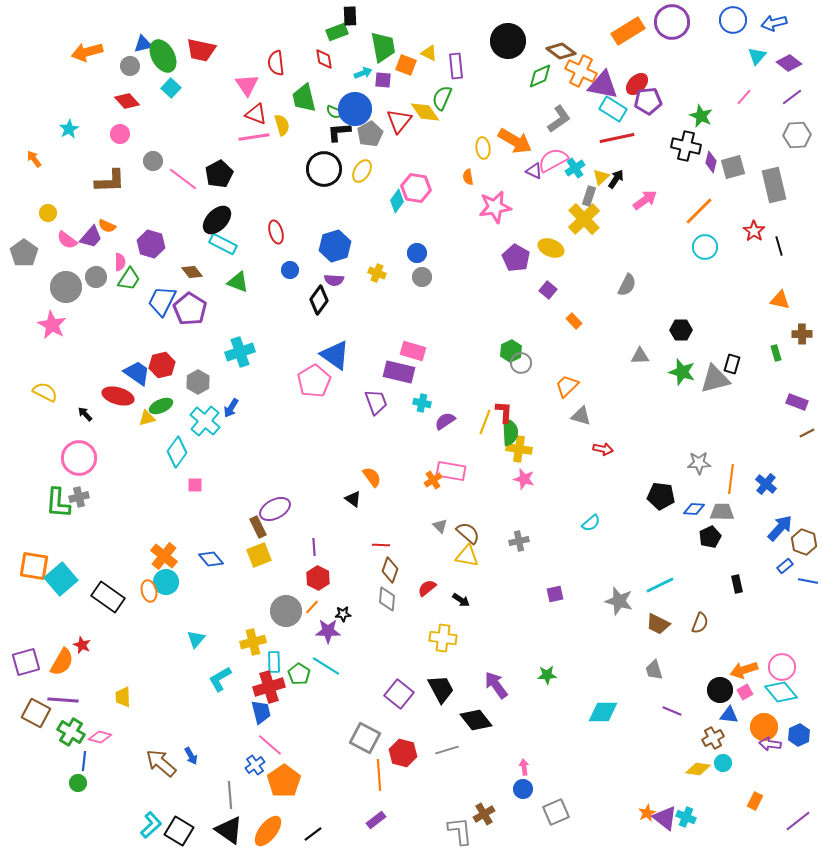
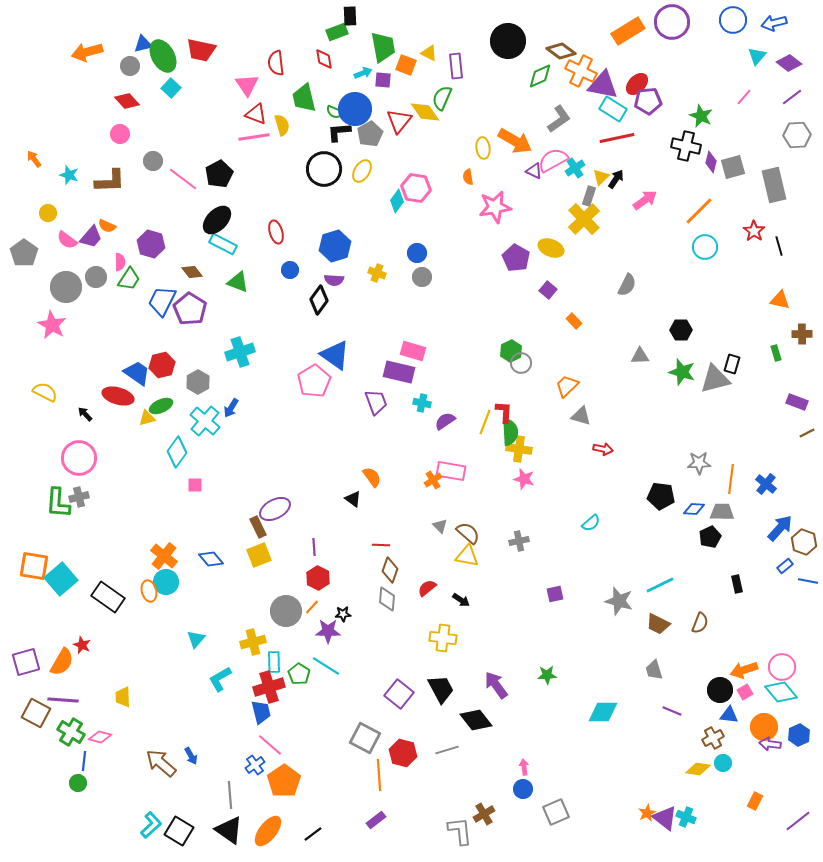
cyan star at (69, 129): moved 46 px down; rotated 24 degrees counterclockwise
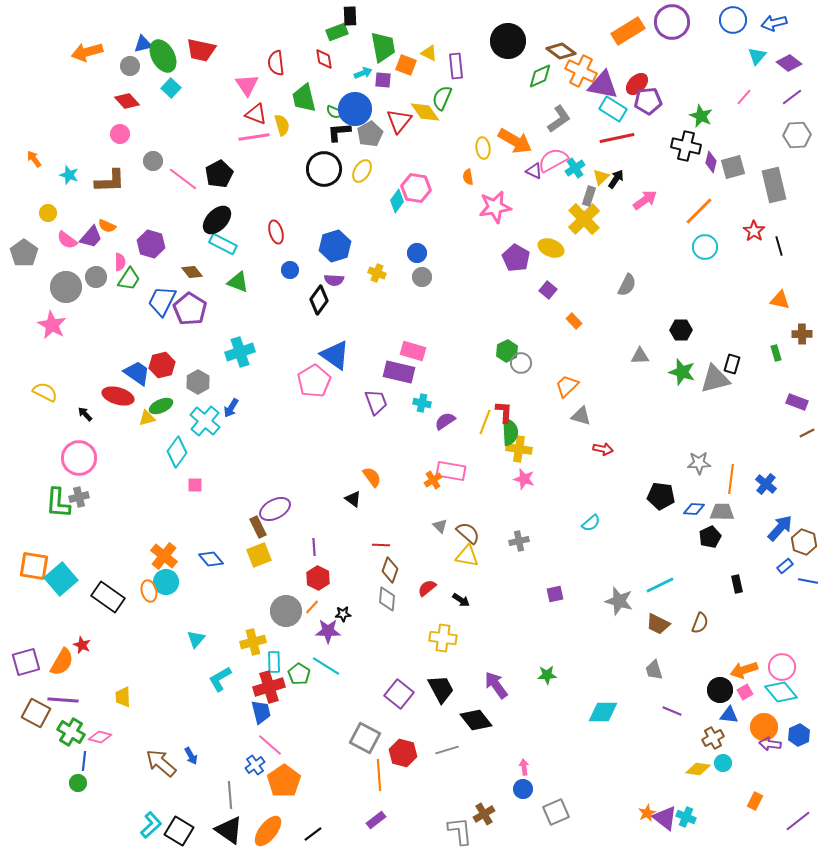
green hexagon at (511, 351): moved 4 px left
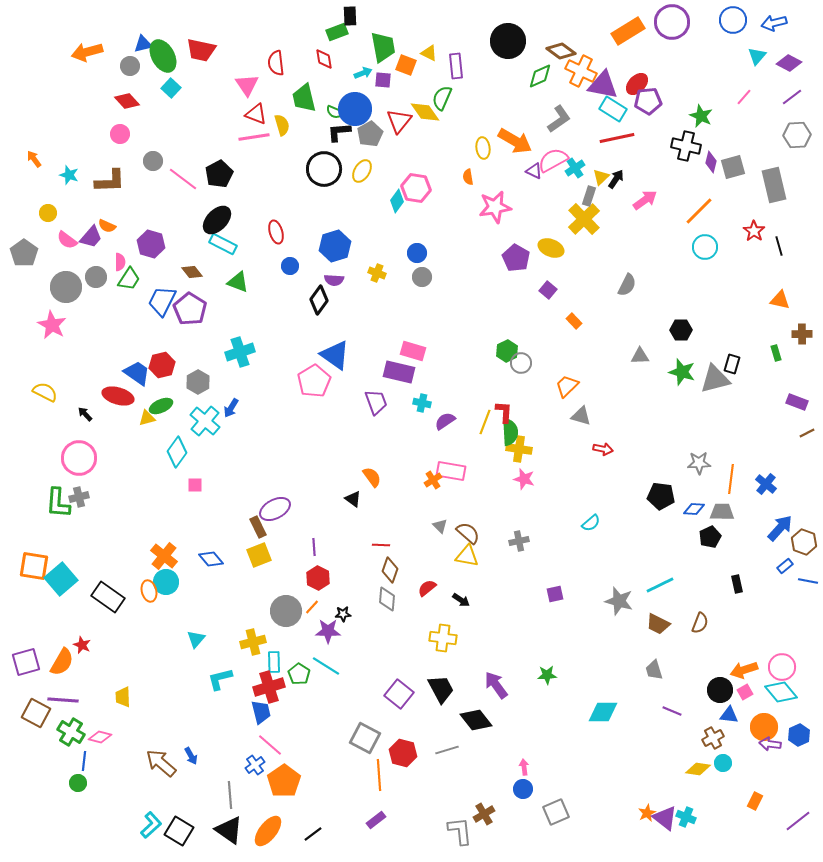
purple diamond at (789, 63): rotated 10 degrees counterclockwise
blue circle at (290, 270): moved 4 px up
cyan L-shape at (220, 679): rotated 16 degrees clockwise
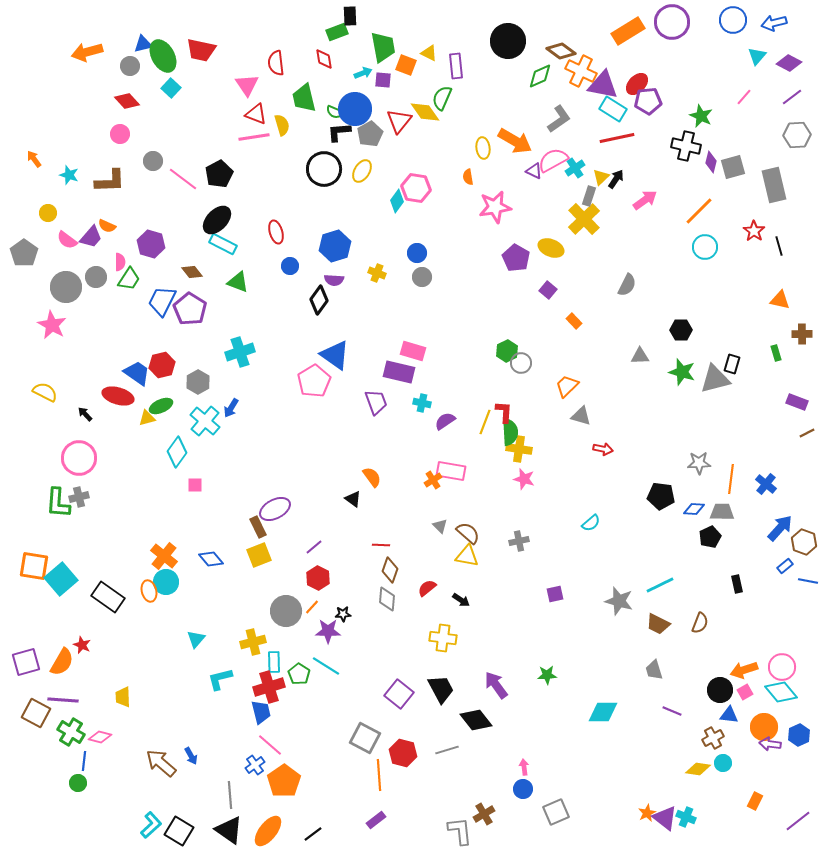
purple line at (314, 547): rotated 54 degrees clockwise
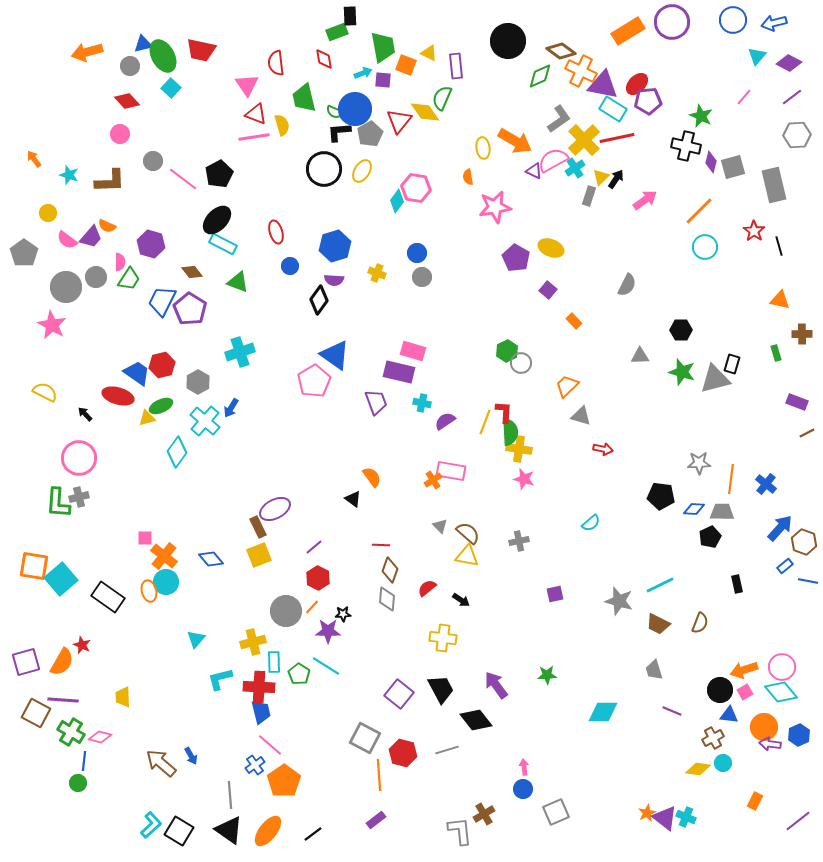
yellow cross at (584, 219): moved 79 px up
pink square at (195, 485): moved 50 px left, 53 px down
red cross at (269, 687): moved 10 px left; rotated 20 degrees clockwise
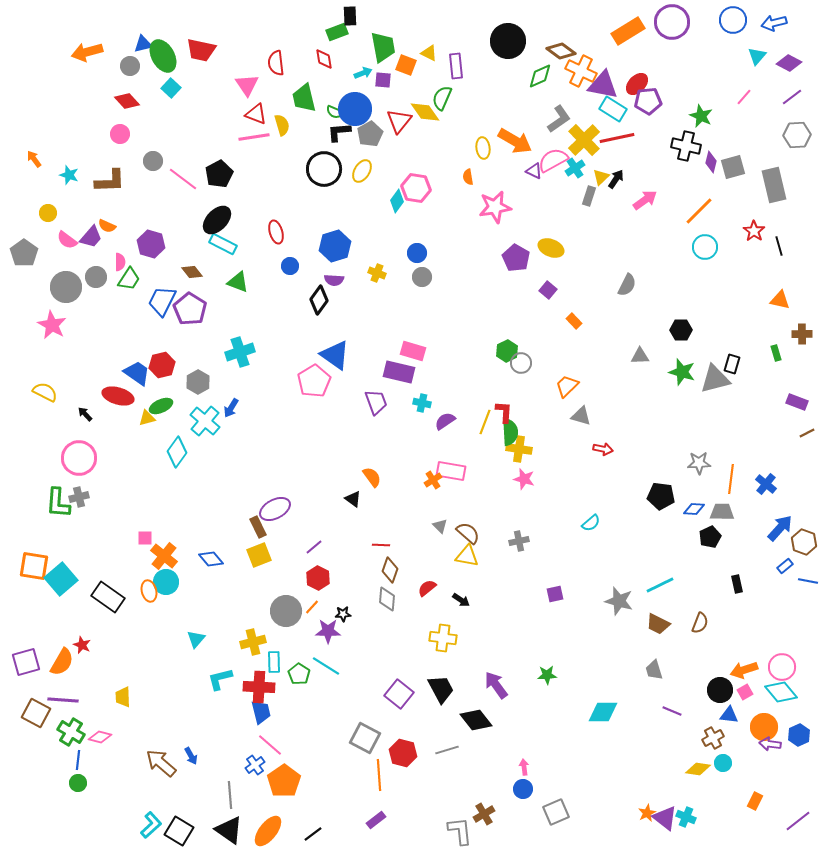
blue line at (84, 761): moved 6 px left, 1 px up
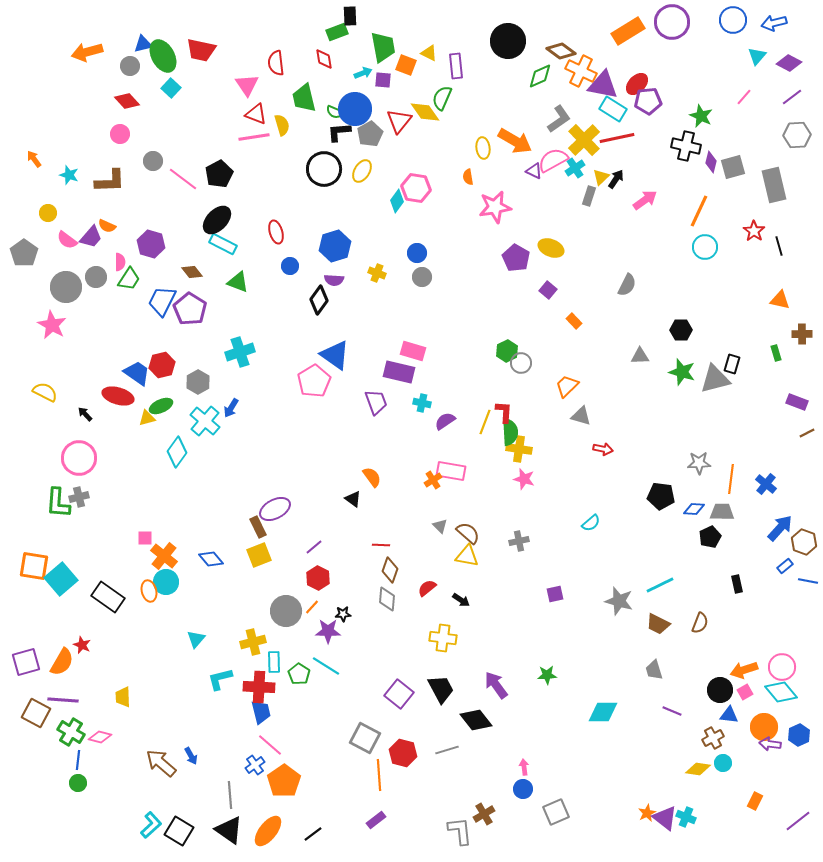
orange line at (699, 211): rotated 20 degrees counterclockwise
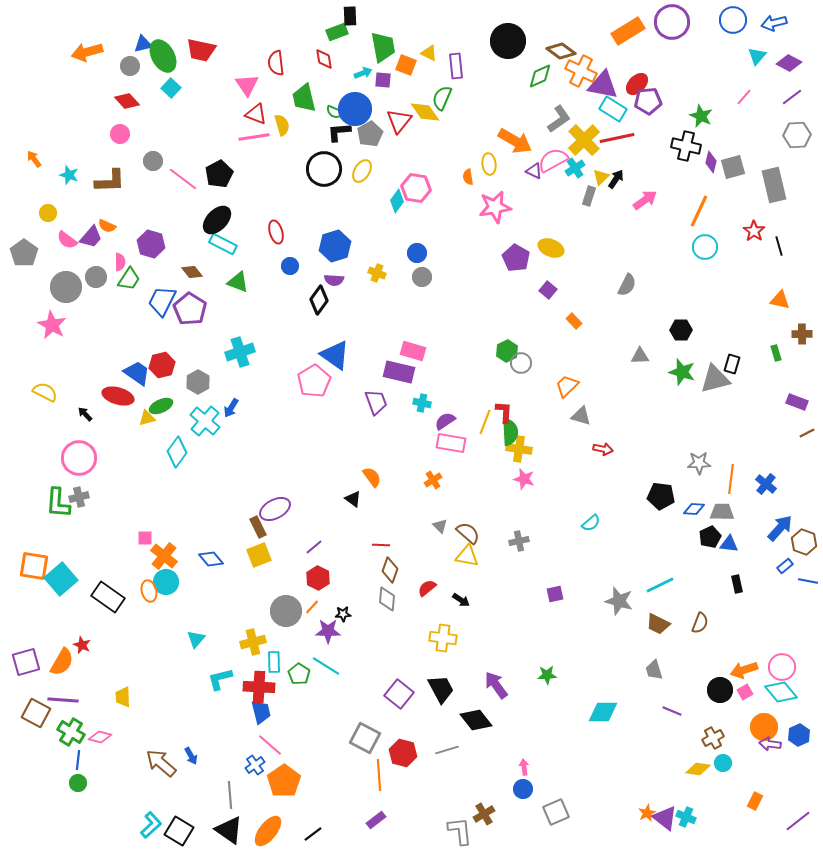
yellow ellipse at (483, 148): moved 6 px right, 16 px down
pink rectangle at (451, 471): moved 28 px up
blue triangle at (729, 715): moved 171 px up
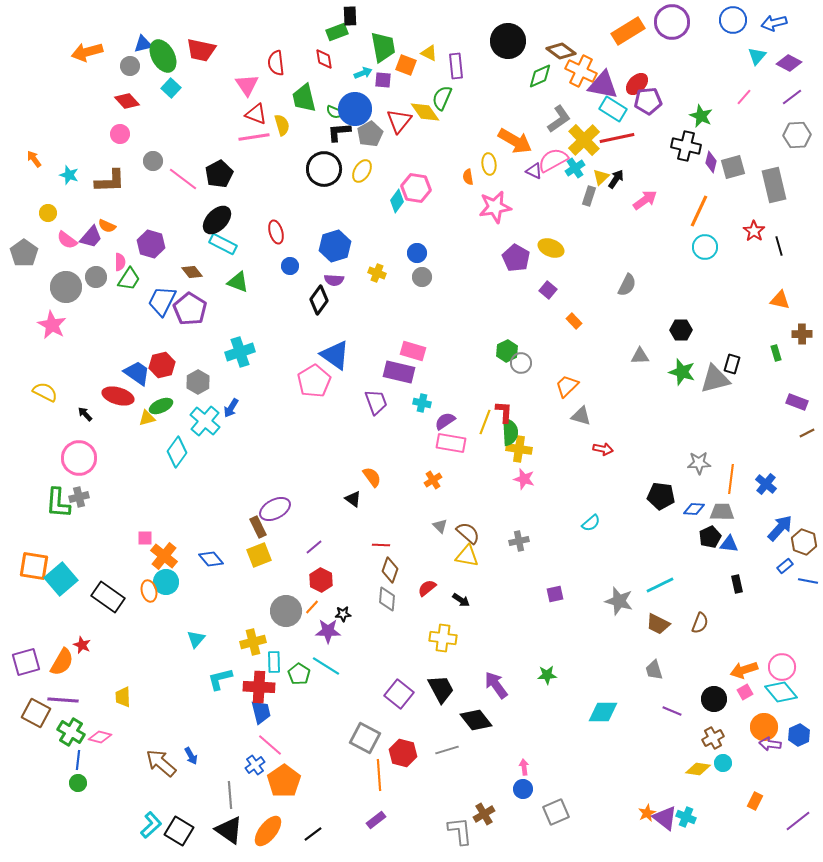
red hexagon at (318, 578): moved 3 px right, 2 px down
black circle at (720, 690): moved 6 px left, 9 px down
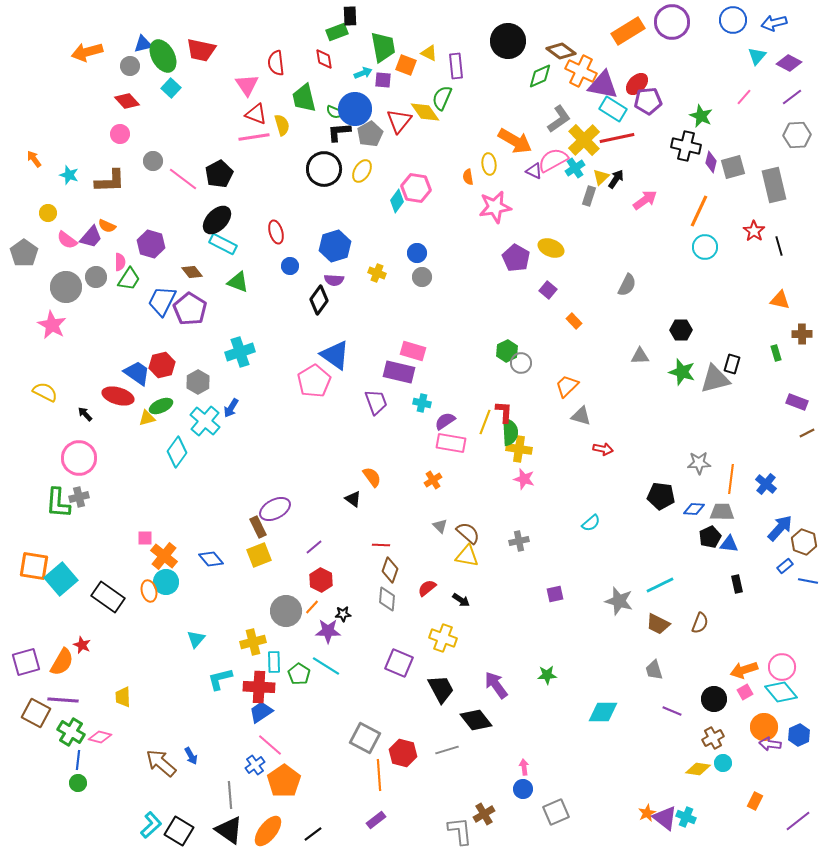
yellow cross at (443, 638): rotated 12 degrees clockwise
purple square at (399, 694): moved 31 px up; rotated 16 degrees counterclockwise
blue trapezoid at (261, 712): rotated 110 degrees counterclockwise
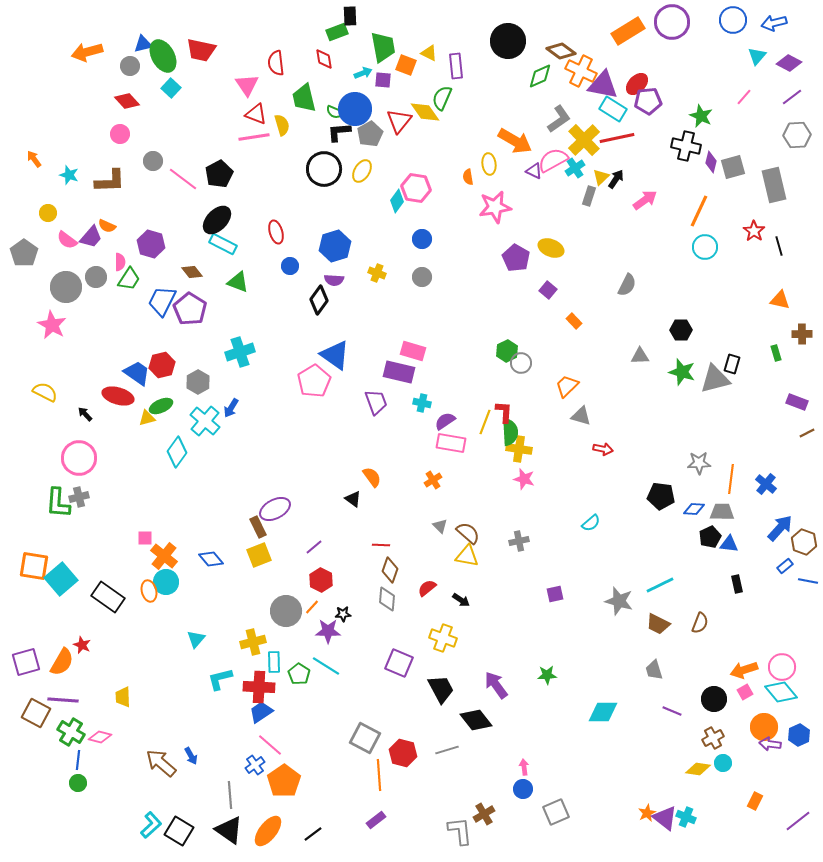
blue circle at (417, 253): moved 5 px right, 14 px up
